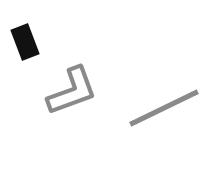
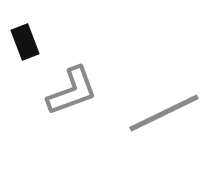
gray line: moved 5 px down
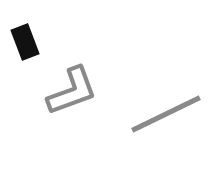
gray line: moved 2 px right, 1 px down
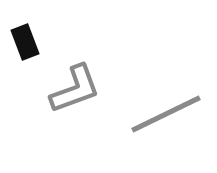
gray L-shape: moved 3 px right, 2 px up
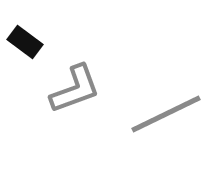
black rectangle: rotated 32 degrees counterclockwise
